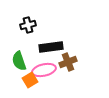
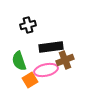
brown cross: moved 3 px left, 2 px up
pink ellipse: moved 2 px right
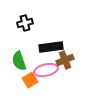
black cross: moved 3 px left, 2 px up
